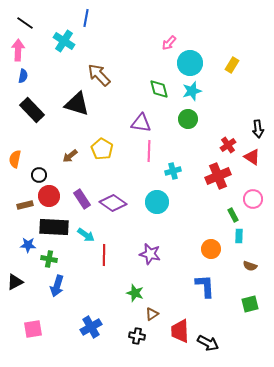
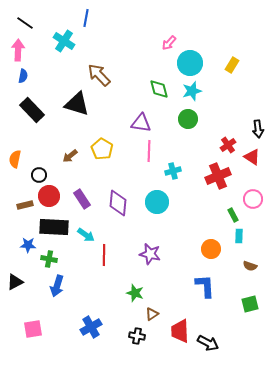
purple diamond at (113, 203): moved 5 px right; rotated 60 degrees clockwise
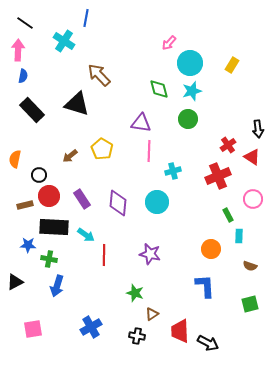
green rectangle at (233, 215): moved 5 px left
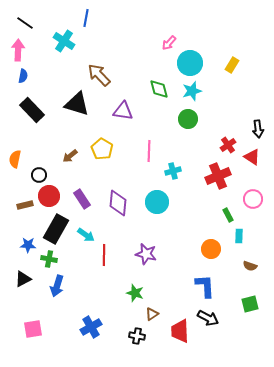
purple triangle at (141, 123): moved 18 px left, 12 px up
black rectangle at (54, 227): moved 2 px right, 2 px down; rotated 64 degrees counterclockwise
purple star at (150, 254): moved 4 px left
black triangle at (15, 282): moved 8 px right, 3 px up
black arrow at (208, 343): moved 25 px up
